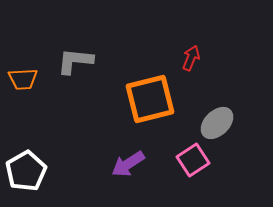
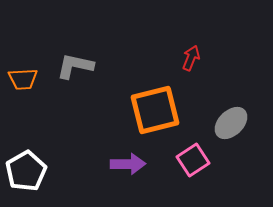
gray L-shape: moved 5 px down; rotated 6 degrees clockwise
orange square: moved 5 px right, 11 px down
gray ellipse: moved 14 px right
purple arrow: rotated 148 degrees counterclockwise
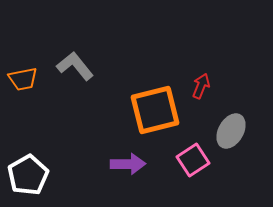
red arrow: moved 10 px right, 28 px down
gray L-shape: rotated 39 degrees clockwise
orange trapezoid: rotated 8 degrees counterclockwise
gray ellipse: moved 8 px down; rotated 16 degrees counterclockwise
white pentagon: moved 2 px right, 4 px down
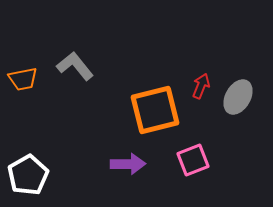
gray ellipse: moved 7 px right, 34 px up
pink square: rotated 12 degrees clockwise
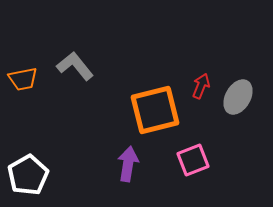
purple arrow: rotated 80 degrees counterclockwise
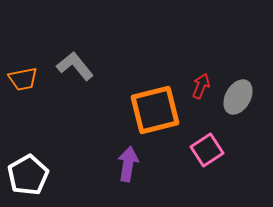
pink square: moved 14 px right, 10 px up; rotated 12 degrees counterclockwise
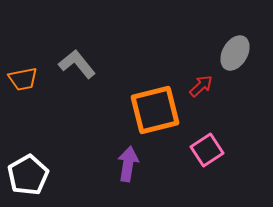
gray L-shape: moved 2 px right, 2 px up
red arrow: rotated 25 degrees clockwise
gray ellipse: moved 3 px left, 44 px up
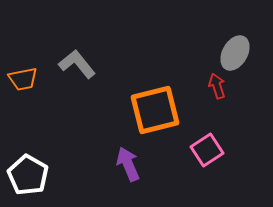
red arrow: moved 16 px right; rotated 65 degrees counterclockwise
purple arrow: rotated 32 degrees counterclockwise
white pentagon: rotated 12 degrees counterclockwise
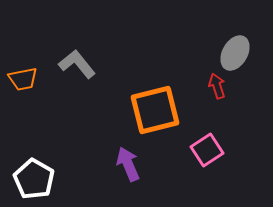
white pentagon: moved 6 px right, 4 px down
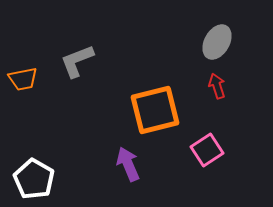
gray ellipse: moved 18 px left, 11 px up
gray L-shape: moved 3 px up; rotated 72 degrees counterclockwise
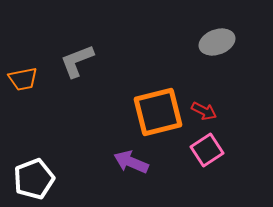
gray ellipse: rotated 40 degrees clockwise
red arrow: moved 13 px left, 25 px down; rotated 135 degrees clockwise
orange square: moved 3 px right, 2 px down
purple arrow: moved 3 px right, 2 px up; rotated 44 degrees counterclockwise
white pentagon: rotated 21 degrees clockwise
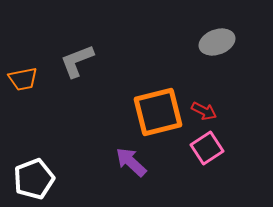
pink square: moved 2 px up
purple arrow: rotated 20 degrees clockwise
